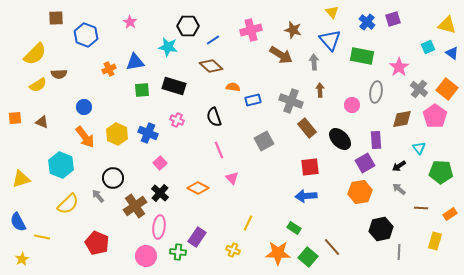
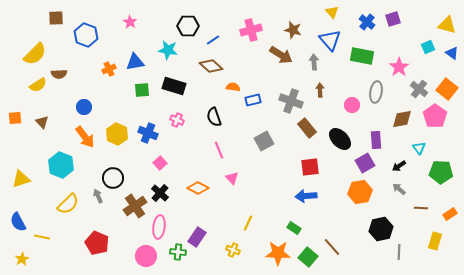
cyan star at (168, 47): moved 3 px down
brown triangle at (42, 122): rotated 24 degrees clockwise
gray arrow at (98, 196): rotated 16 degrees clockwise
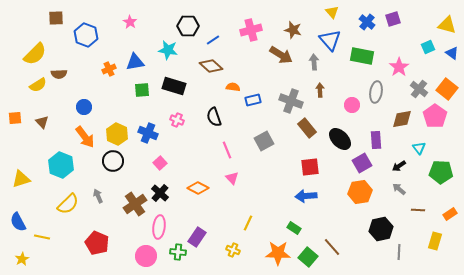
pink line at (219, 150): moved 8 px right
purple square at (365, 163): moved 3 px left
black circle at (113, 178): moved 17 px up
brown cross at (135, 206): moved 2 px up
brown line at (421, 208): moved 3 px left, 2 px down
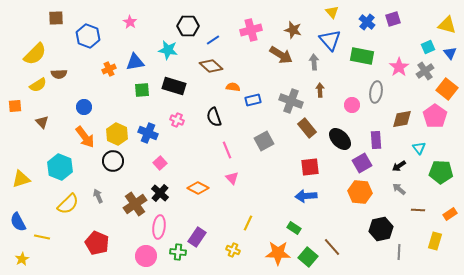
blue hexagon at (86, 35): moved 2 px right, 1 px down
blue triangle at (452, 53): moved 2 px left; rotated 16 degrees clockwise
gray cross at (419, 89): moved 6 px right, 18 px up; rotated 18 degrees clockwise
orange square at (15, 118): moved 12 px up
cyan hexagon at (61, 165): moved 1 px left, 2 px down
orange hexagon at (360, 192): rotated 15 degrees clockwise
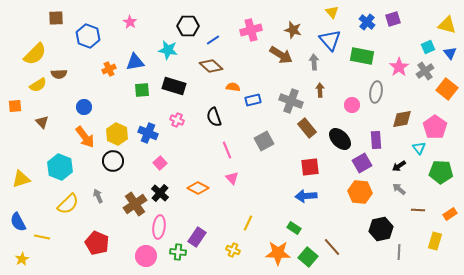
pink pentagon at (435, 116): moved 11 px down
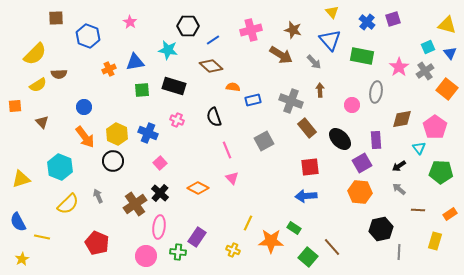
gray arrow at (314, 62): rotated 140 degrees clockwise
orange star at (278, 253): moved 7 px left, 12 px up
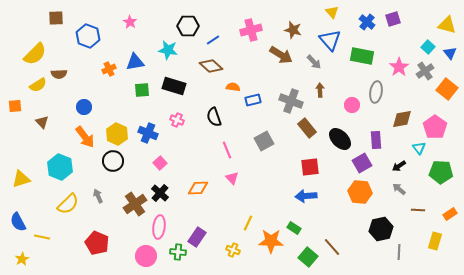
cyan square at (428, 47): rotated 24 degrees counterclockwise
orange diamond at (198, 188): rotated 30 degrees counterclockwise
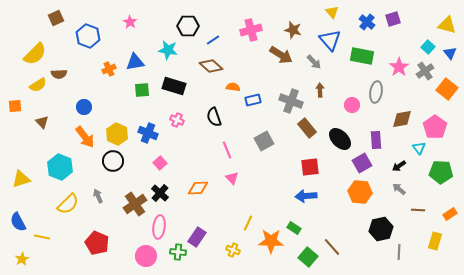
brown square at (56, 18): rotated 21 degrees counterclockwise
